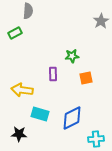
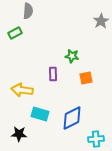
green star: rotated 16 degrees clockwise
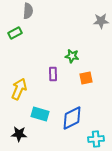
gray star: rotated 28 degrees clockwise
yellow arrow: moved 3 px left, 1 px up; rotated 105 degrees clockwise
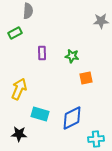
purple rectangle: moved 11 px left, 21 px up
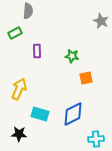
gray star: rotated 28 degrees clockwise
purple rectangle: moved 5 px left, 2 px up
blue diamond: moved 1 px right, 4 px up
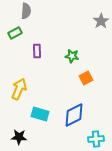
gray semicircle: moved 2 px left
gray star: rotated 14 degrees clockwise
orange square: rotated 16 degrees counterclockwise
blue diamond: moved 1 px right, 1 px down
black star: moved 3 px down
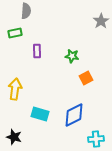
green rectangle: rotated 16 degrees clockwise
yellow arrow: moved 4 px left; rotated 15 degrees counterclockwise
black star: moved 5 px left; rotated 14 degrees clockwise
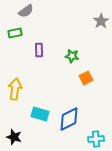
gray semicircle: rotated 49 degrees clockwise
purple rectangle: moved 2 px right, 1 px up
blue diamond: moved 5 px left, 4 px down
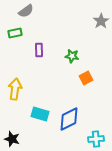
black star: moved 2 px left, 2 px down
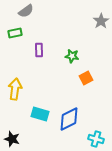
cyan cross: rotated 21 degrees clockwise
